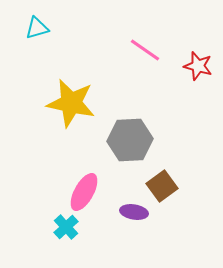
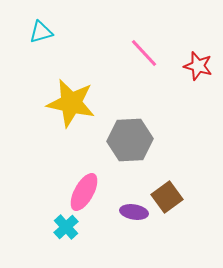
cyan triangle: moved 4 px right, 4 px down
pink line: moved 1 px left, 3 px down; rotated 12 degrees clockwise
brown square: moved 5 px right, 11 px down
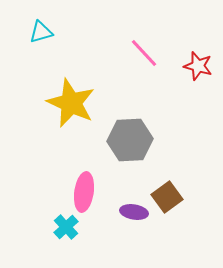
yellow star: rotated 12 degrees clockwise
pink ellipse: rotated 21 degrees counterclockwise
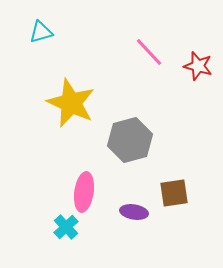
pink line: moved 5 px right, 1 px up
gray hexagon: rotated 12 degrees counterclockwise
brown square: moved 7 px right, 4 px up; rotated 28 degrees clockwise
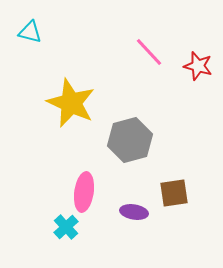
cyan triangle: moved 11 px left; rotated 30 degrees clockwise
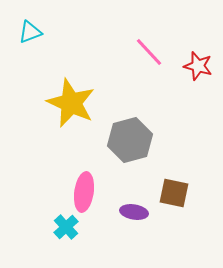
cyan triangle: rotated 35 degrees counterclockwise
brown square: rotated 20 degrees clockwise
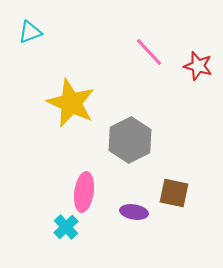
gray hexagon: rotated 12 degrees counterclockwise
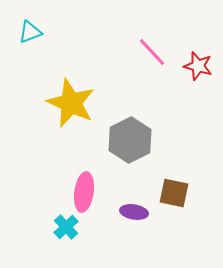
pink line: moved 3 px right
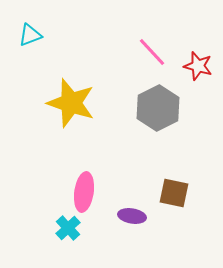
cyan triangle: moved 3 px down
yellow star: rotated 6 degrees counterclockwise
gray hexagon: moved 28 px right, 32 px up
purple ellipse: moved 2 px left, 4 px down
cyan cross: moved 2 px right, 1 px down
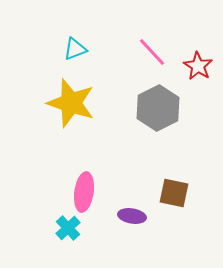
cyan triangle: moved 45 px right, 14 px down
red star: rotated 16 degrees clockwise
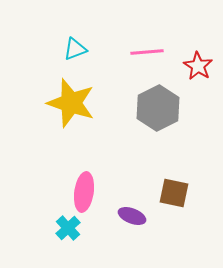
pink line: moved 5 px left; rotated 52 degrees counterclockwise
purple ellipse: rotated 12 degrees clockwise
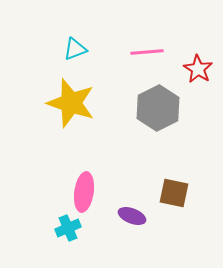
red star: moved 3 px down
cyan cross: rotated 20 degrees clockwise
